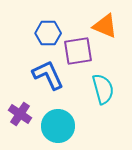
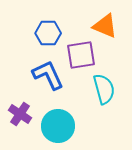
purple square: moved 3 px right, 4 px down
cyan semicircle: moved 1 px right
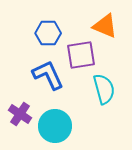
cyan circle: moved 3 px left
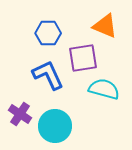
purple square: moved 2 px right, 3 px down
cyan semicircle: rotated 60 degrees counterclockwise
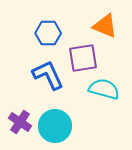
purple cross: moved 8 px down
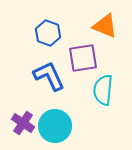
blue hexagon: rotated 20 degrees clockwise
blue L-shape: moved 1 px right, 1 px down
cyan semicircle: moved 1 px left, 1 px down; rotated 100 degrees counterclockwise
purple cross: moved 3 px right, 1 px down
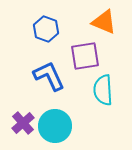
orange triangle: moved 1 px left, 4 px up
blue hexagon: moved 2 px left, 4 px up
purple square: moved 2 px right, 2 px up
cyan semicircle: rotated 8 degrees counterclockwise
purple cross: rotated 15 degrees clockwise
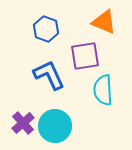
blue L-shape: moved 1 px up
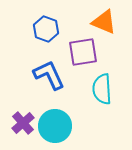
purple square: moved 2 px left, 4 px up
cyan semicircle: moved 1 px left, 1 px up
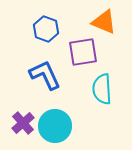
blue L-shape: moved 4 px left
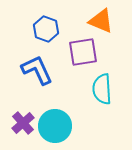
orange triangle: moved 3 px left, 1 px up
blue L-shape: moved 8 px left, 5 px up
